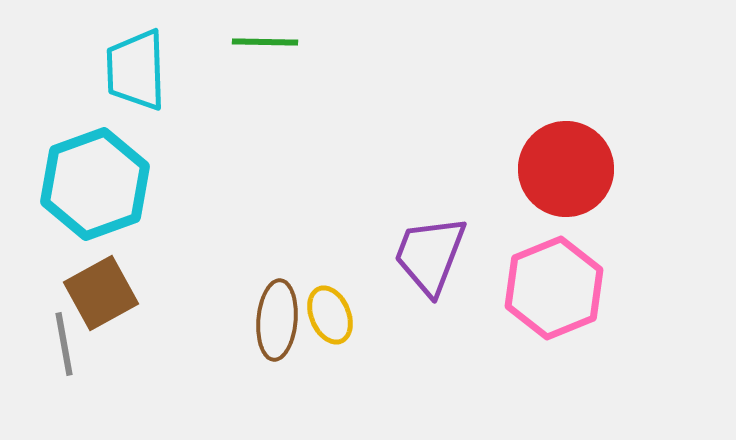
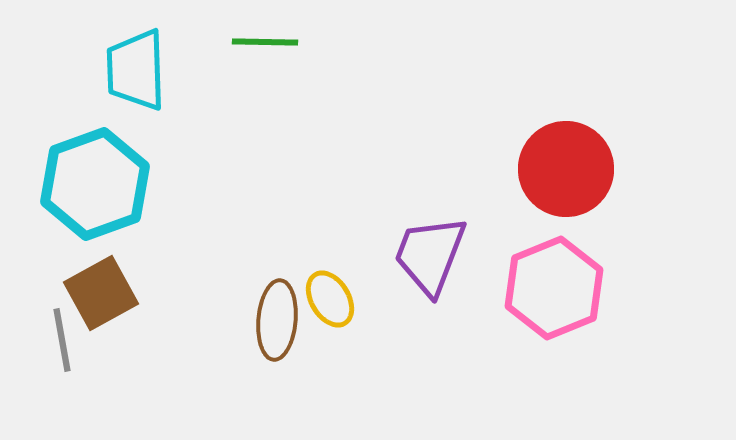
yellow ellipse: moved 16 px up; rotated 8 degrees counterclockwise
gray line: moved 2 px left, 4 px up
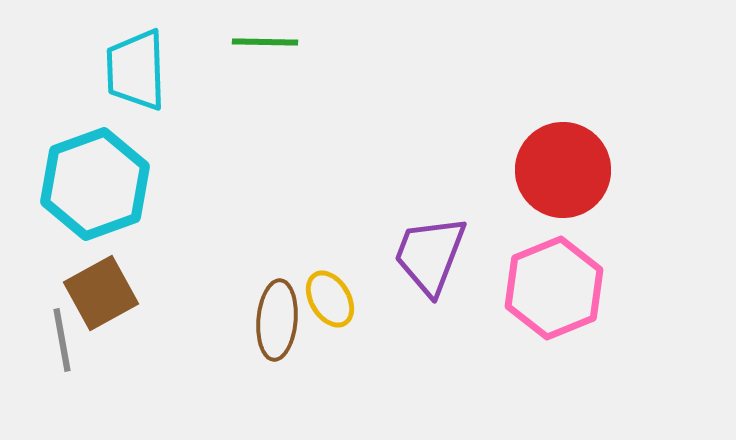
red circle: moved 3 px left, 1 px down
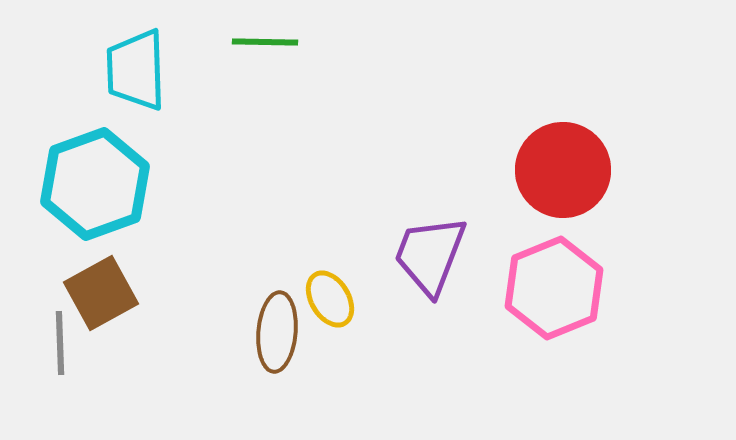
brown ellipse: moved 12 px down
gray line: moved 2 px left, 3 px down; rotated 8 degrees clockwise
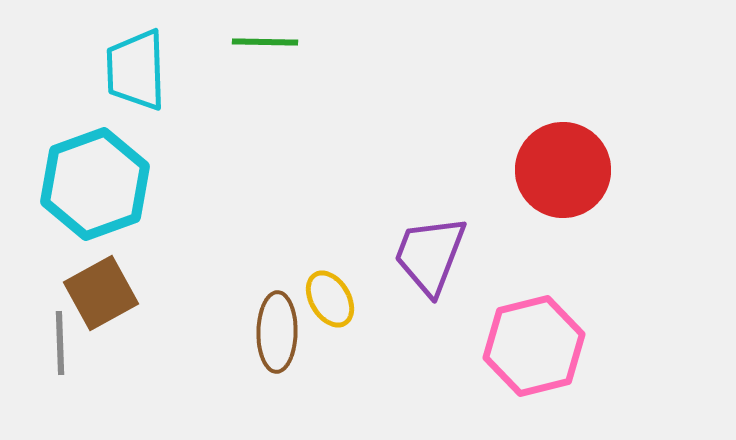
pink hexagon: moved 20 px left, 58 px down; rotated 8 degrees clockwise
brown ellipse: rotated 4 degrees counterclockwise
